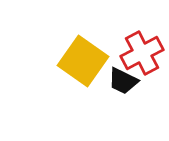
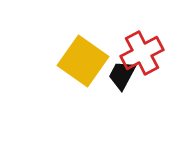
black trapezoid: moved 1 px left, 6 px up; rotated 92 degrees clockwise
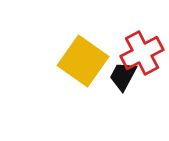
black trapezoid: moved 1 px right, 1 px down
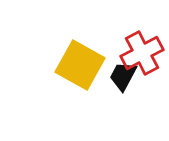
yellow square: moved 3 px left, 4 px down; rotated 6 degrees counterclockwise
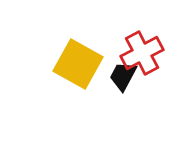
yellow square: moved 2 px left, 1 px up
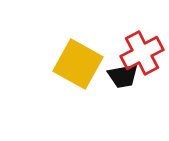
black trapezoid: rotated 128 degrees counterclockwise
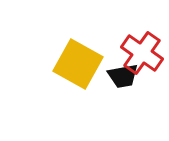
red cross: rotated 27 degrees counterclockwise
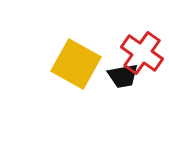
yellow square: moved 2 px left
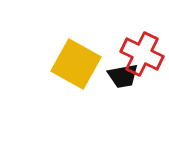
red cross: moved 1 px down; rotated 9 degrees counterclockwise
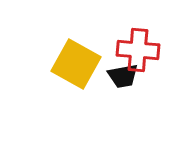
red cross: moved 4 px left, 4 px up; rotated 21 degrees counterclockwise
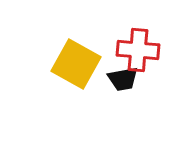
black trapezoid: moved 3 px down
